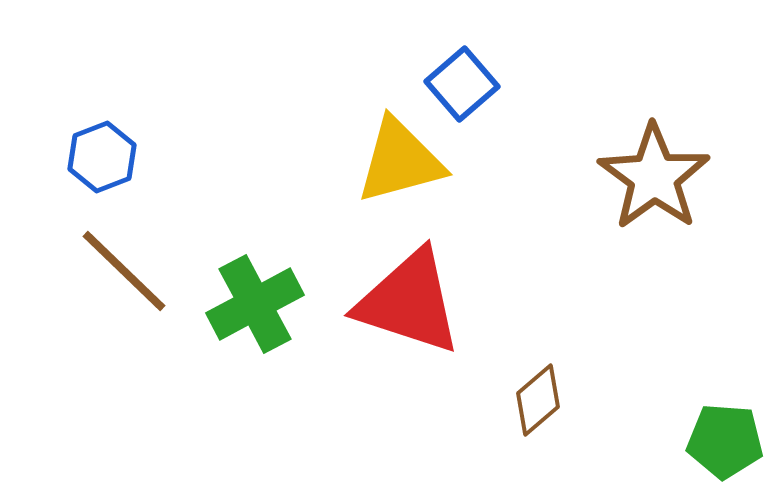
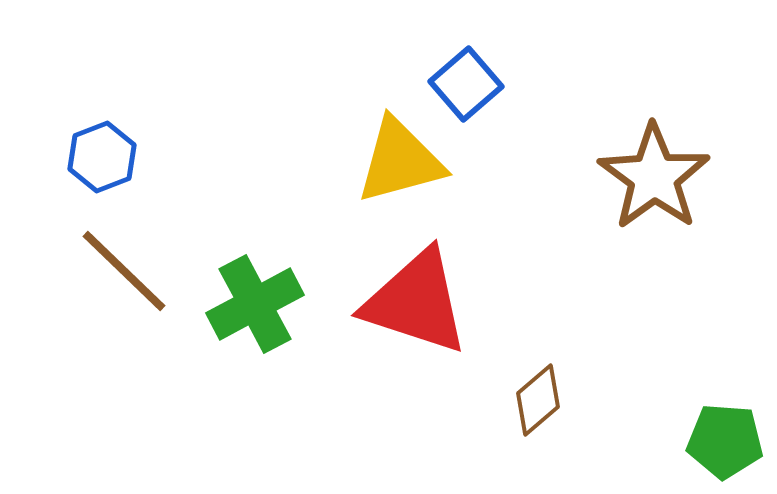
blue square: moved 4 px right
red triangle: moved 7 px right
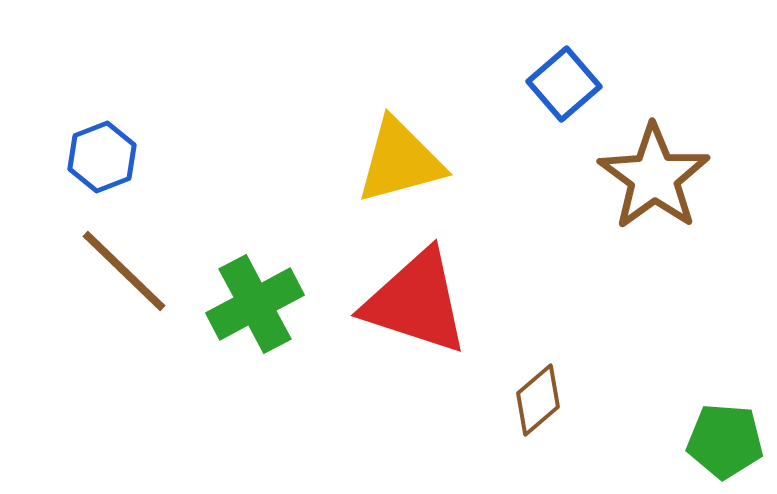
blue square: moved 98 px right
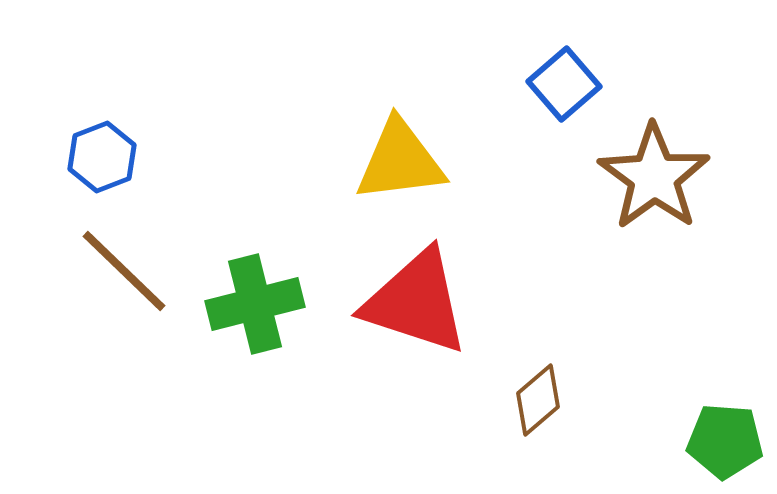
yellow triangle: rotated 8 degrees clockwise
green cross: rotated 14 degrees clockwise
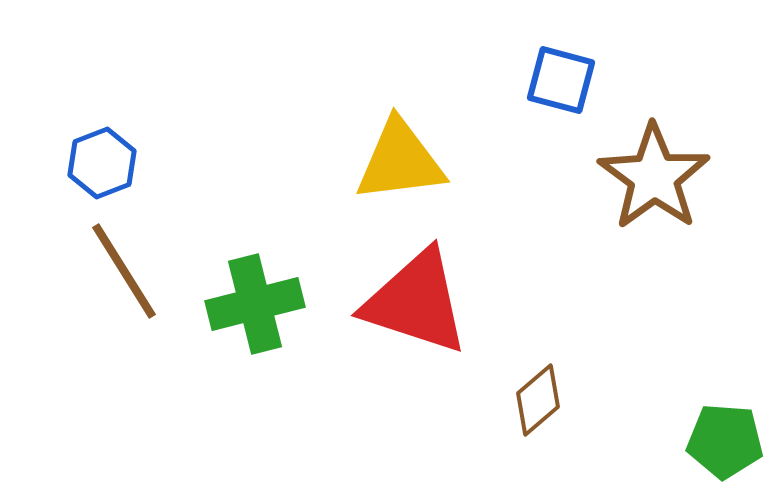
blue square: moved 3 px left, 4 px up; rotated 34 degrees counterclockwise
blue hexagon: moved 6 px down
brown line: rotated 14 degrees clockwise
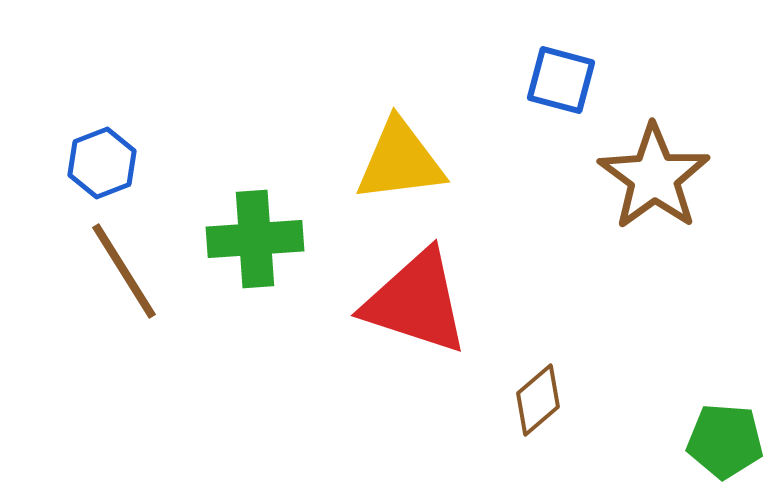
green cross: moved 65 px up; rotated 10 degrees clockwise
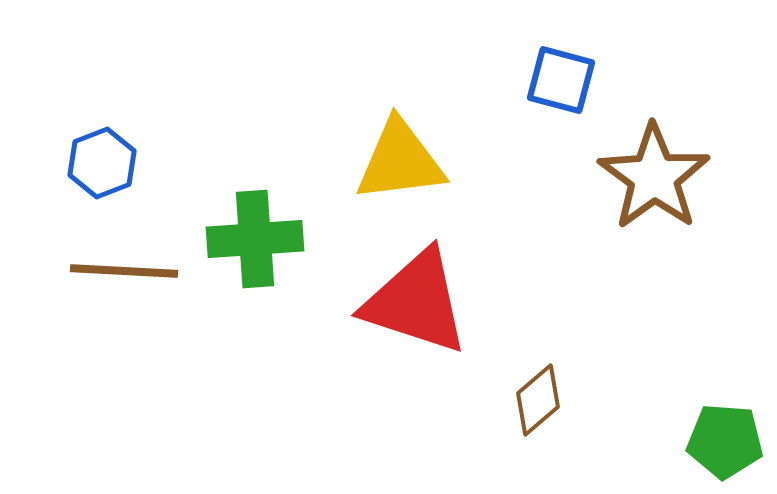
brown line: rotated 55 degrees counterclockwise
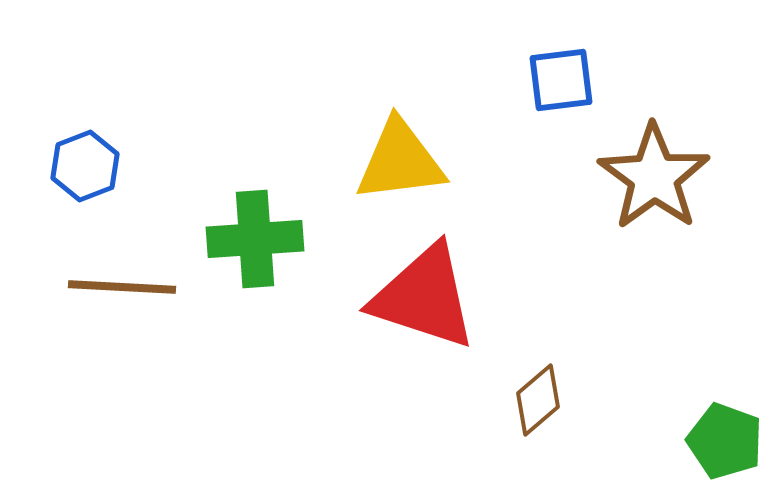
blue square: rotated 22 degrees counterclockwise
blue hexagon: moved 17 px left, 3 px down
brown line: moved 2 px left, 16 px down
red triangle: moved 8 px right, 5 px up
green pentagon: rotated 16 degrees clockwise
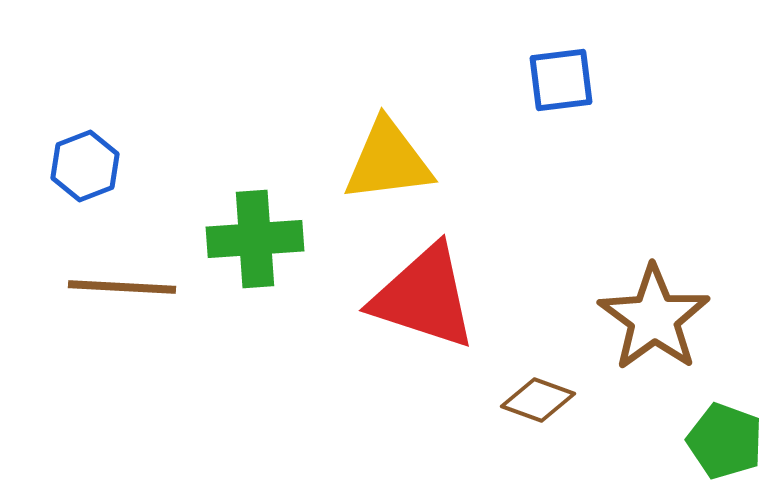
yellow triangle: moved 12 px left
brown star: moved 141 px down
brown diamond: rotated 60 degrees clockwise
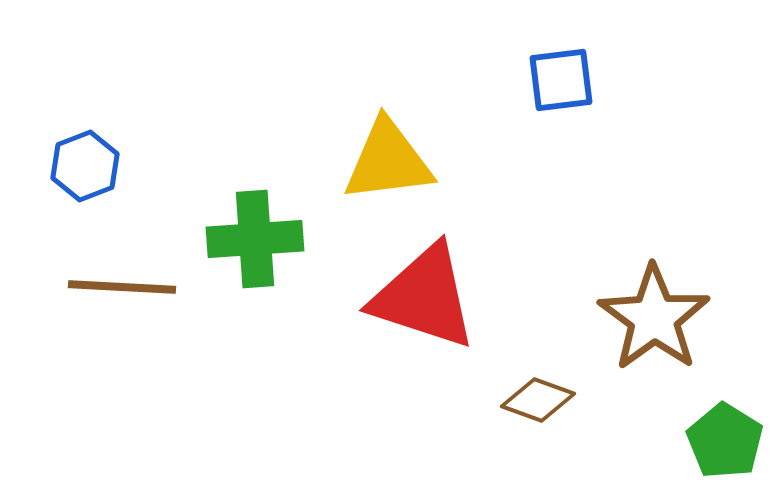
green pentagon: rotated 12 degrees clockwise
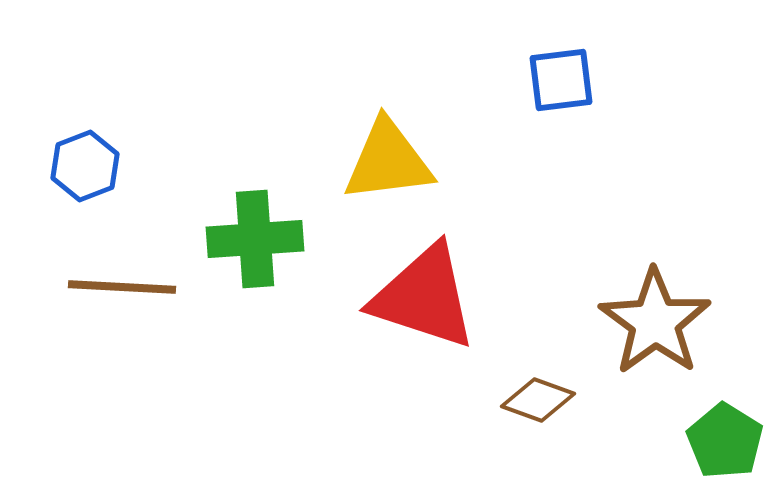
brown star: moved 1 px right, 4 px down
